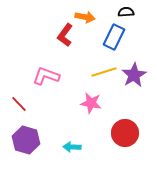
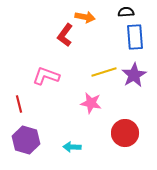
blue rectangle: moved 21 px right; rotated 30 degrees counterclockwise
red line: rotated 30 degrees clockwise
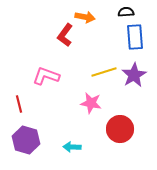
red circle: moved 5 px left, 4 px up
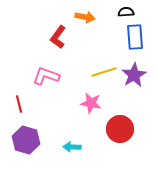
red L-shape: moved 7 px left, 2 px down
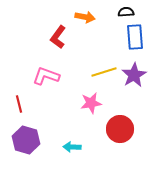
pink star: rotated 20 degrees counterclockwise
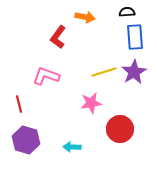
black semicircle: moved 1 px right
purple star: moved 3 px up
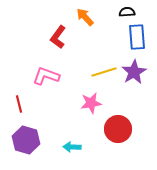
orange arrow: rotated 144 degrees counterclockwise
blue rectangle: moved 2 px right
red circle: moved 2 px left
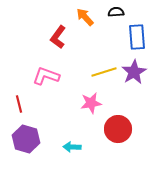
black semicircle: moved 11 px left
purple hexagon: moved 1 px up
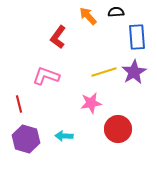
orange arrow: moved 3 px right, 1 px up
cyan arrow: moved 8 px left, 11 px up
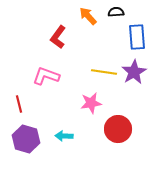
yellow line: rotated 25 degrees clockwise
